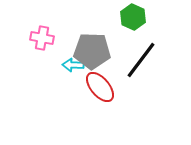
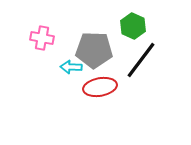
green hexagon: moved 9 px down
gray pentagon: moved 2 px right, 1 px up
cyan arrow: moved 2 px left, 2 px down
red ellipse: rotated 60 degrees counterclockwise
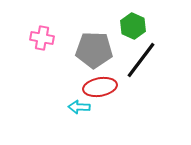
cyan arrow: moved 8 px right, 40 px down
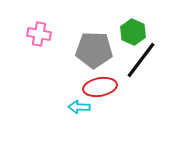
green hexagon: moved 6 px down
pink cross: moved 3 px left, 4 px up
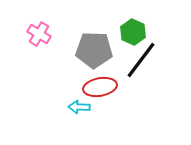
pink cross: rotated 20 degrees clockwise
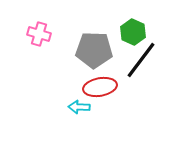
pink cross: rotated 15 degrees counterclockwise
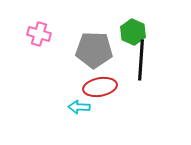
black line: rotated 33 degrees counterclockwise
